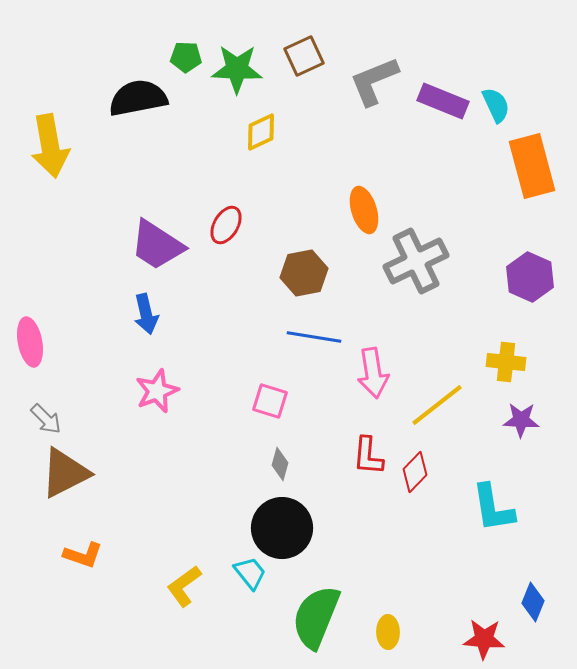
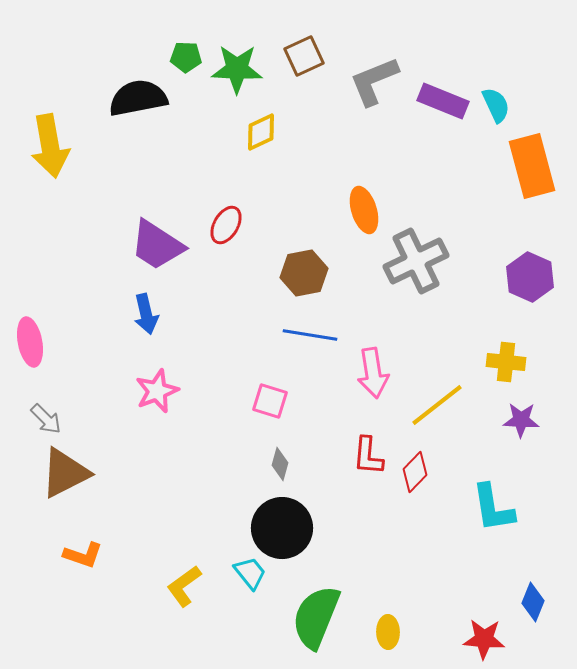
blue line: moved 4 px left, 2 px up
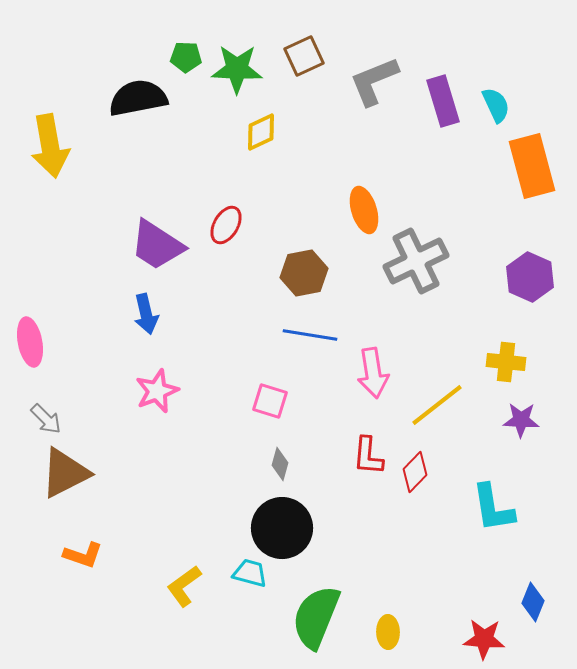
purple rectangle: rotated 51 degrees clockwise
cyan trapezoid: rotated 36 degrees counterclockwise
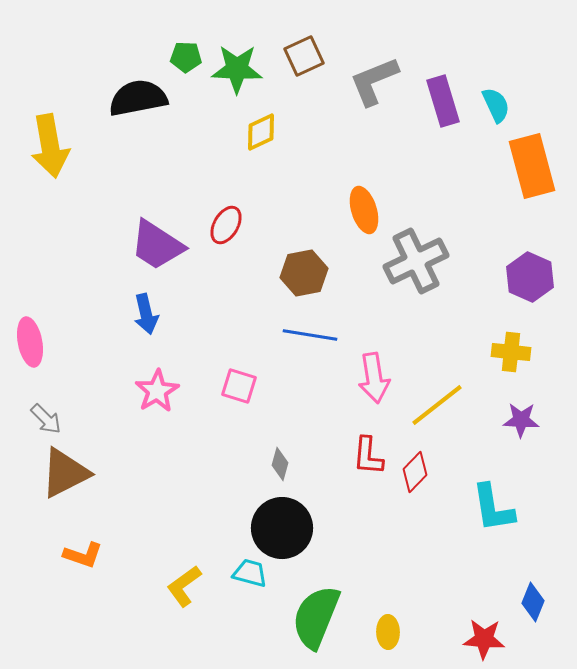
yellow cross: moved 5 px right, 10 px up
pink arrow: moved 1 px right, 5 px down
pink star: rotated 9 degrees counterclockwise
pink square: moved 31 px left, 15 px up
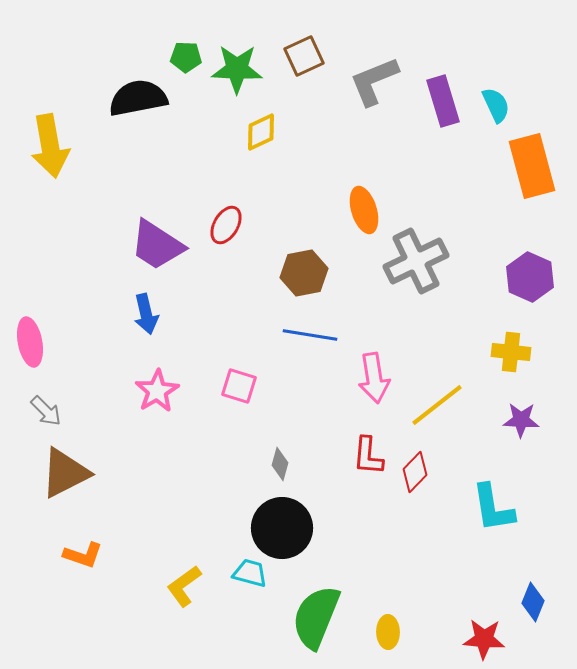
gray arrow: moved 8 px up
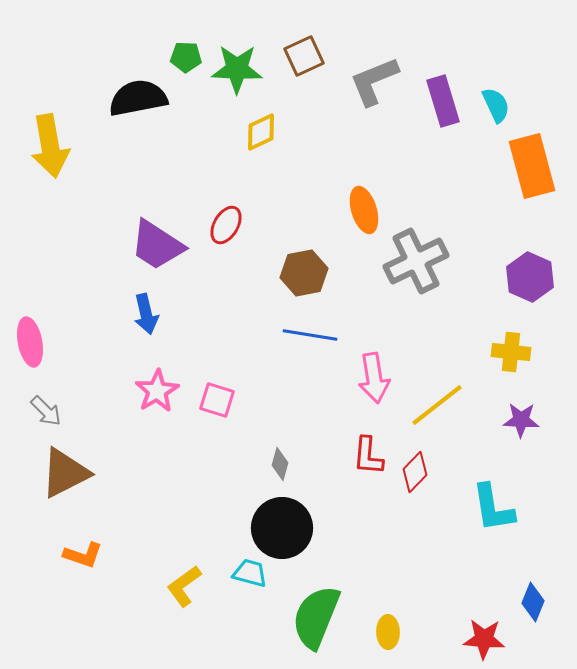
pink square: moved 22 px left, 14 px down
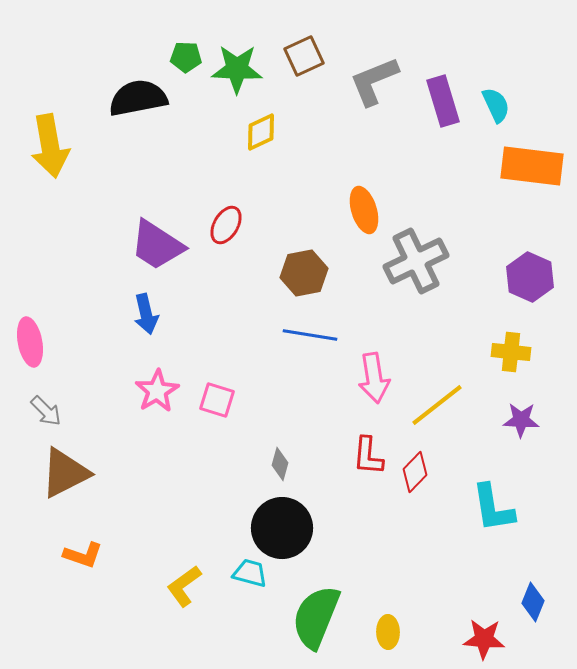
orange rectangle: rotated 68 degrees counterclockwise
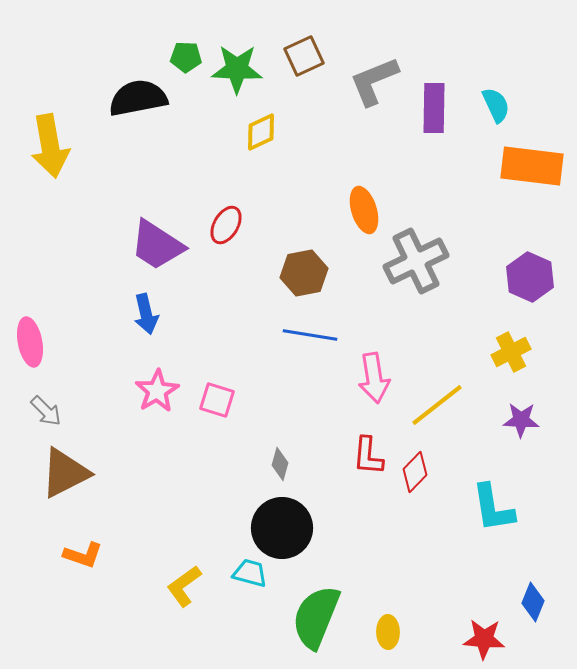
purple rectangle: moved 9 px left, 7 px down; rotated 18 degrees clockwise
yellow cross: rotated 33 degrees counterclockwise
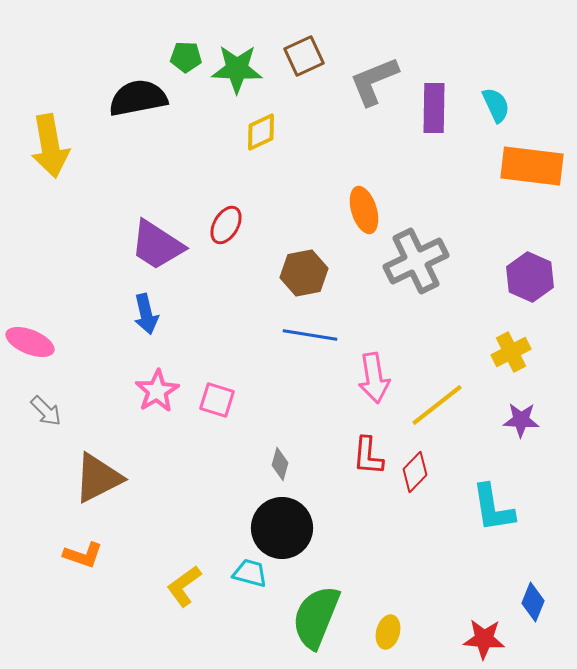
pink ellipse: rotated 57 degrees counterclockwise
brown triangle: moved 33 px right, 5 px down
yellow ellipse: rotated 16 degrees clockwise
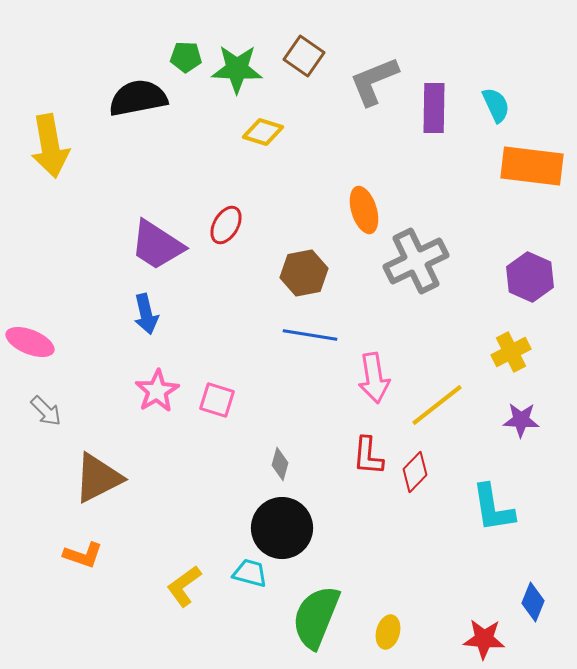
brown square: rotated 30 degrees counterclockwise
yellow diamond: moved 2 px right; rotated 42 degrees clockwise
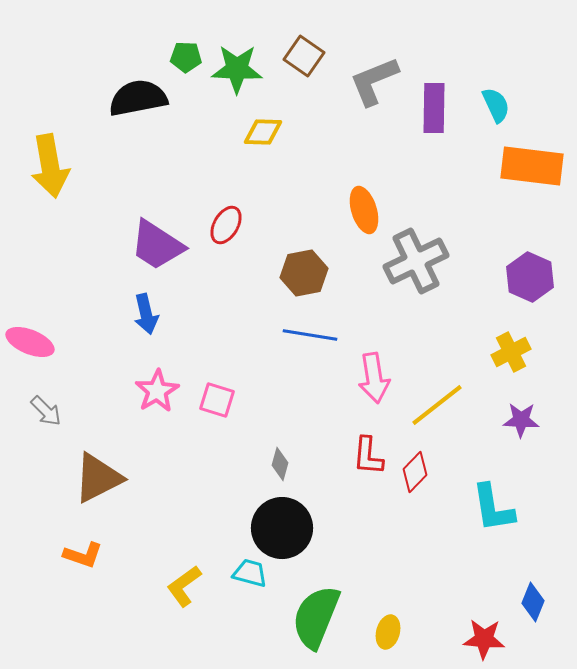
yellow diamond: rotated 15 degrees counterclockwise
yellow arrow: moved 20 px down
